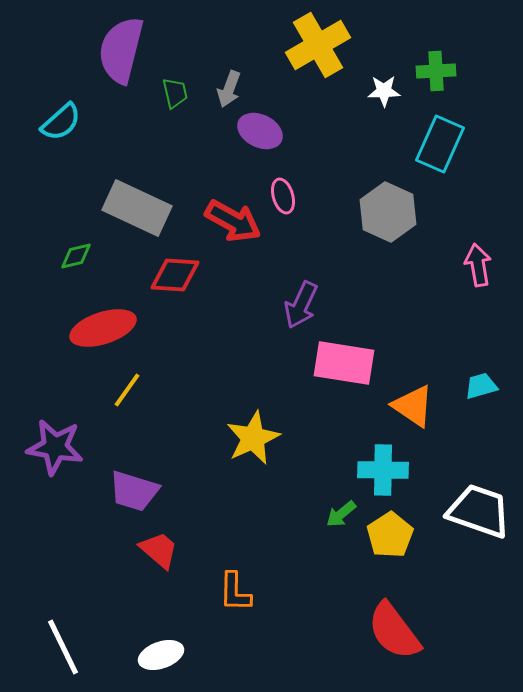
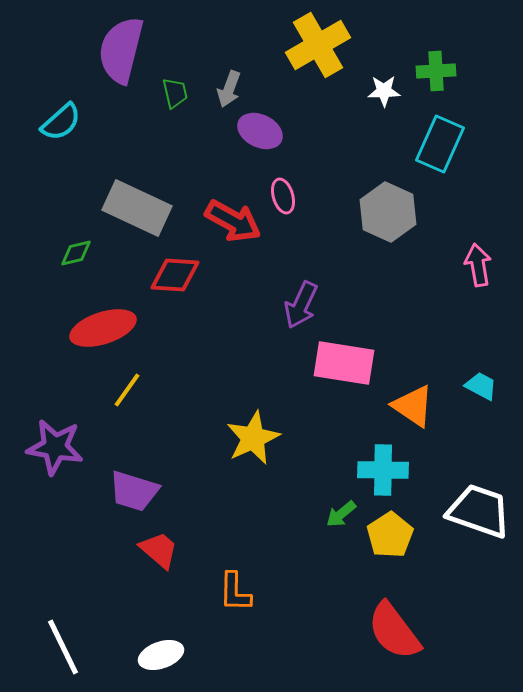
green diamond: moved 3 px up
cyan trapezoid: rotated 44 degrees clockwise
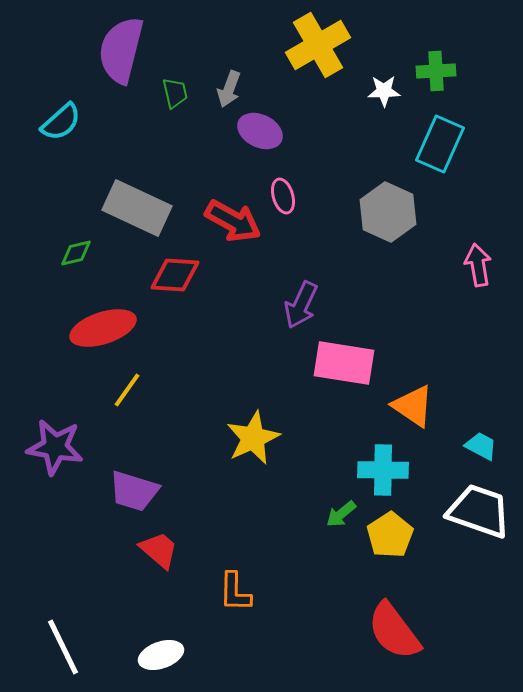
cyan trapezoid: moved 60 px down
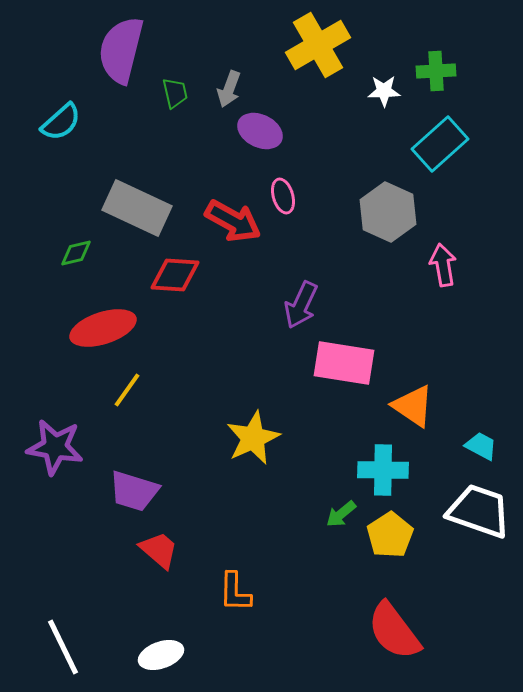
cyan rectangle: rotated 24 degrees clockwise
pink arrow: moved 35 px left
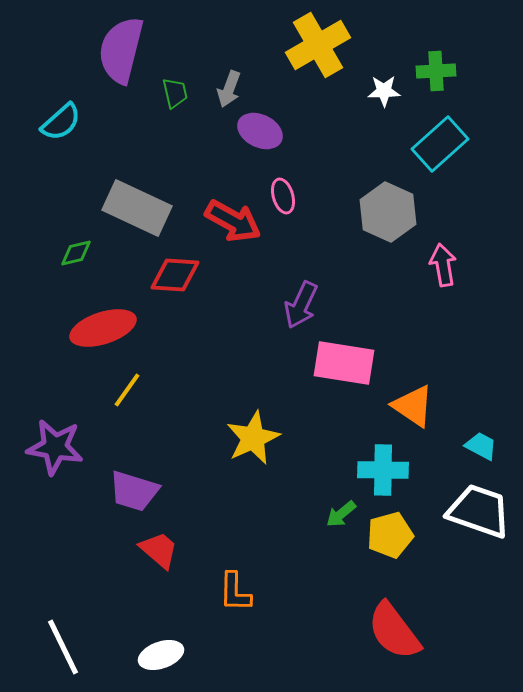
yellow pentagon: rotated 18 degrees clockwise
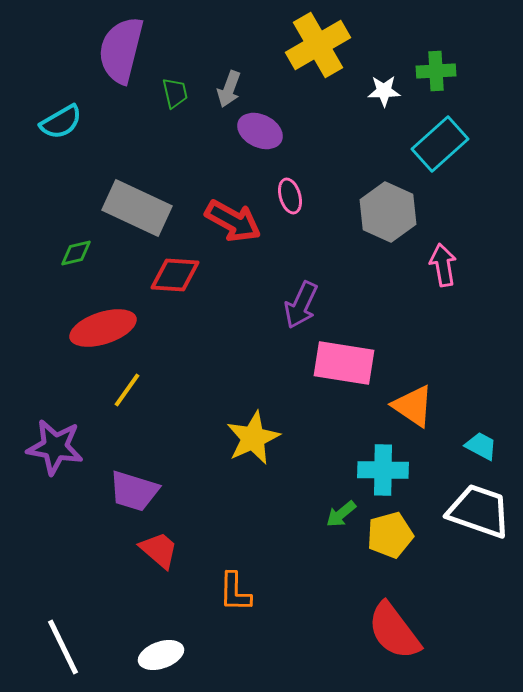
cyan semicircle: rotated 12 degrees clockwise
pink ellipse: moved 7 px right
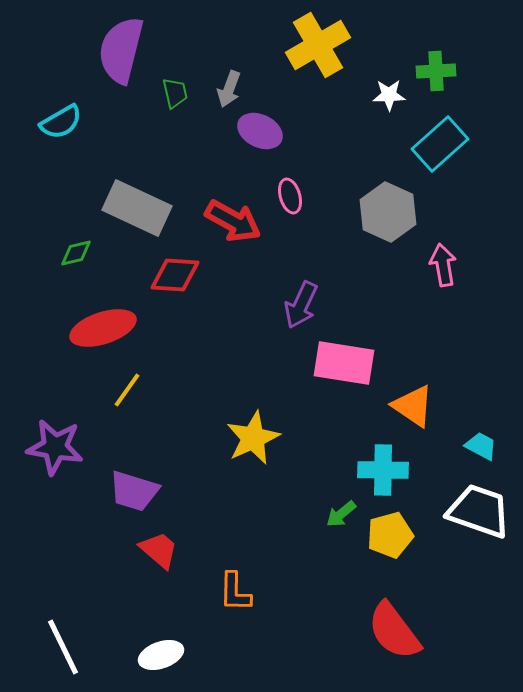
white star: moved 5 px right, 4 px down
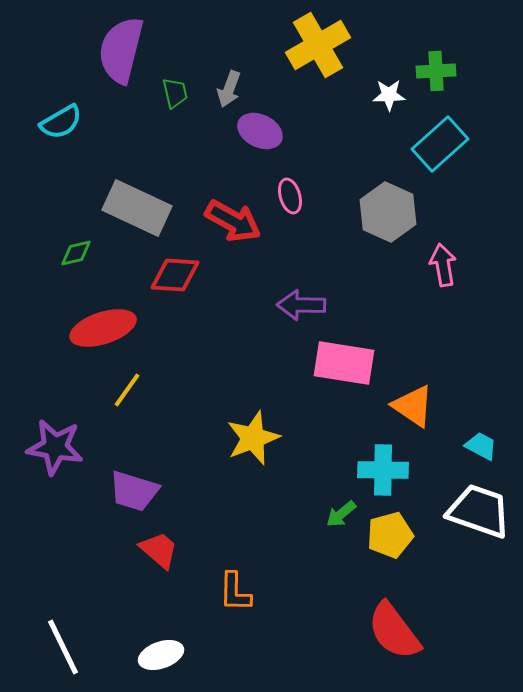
purple arrow: rotated 66 degrees clockwise
yellow star: rotated 4 degrees clockwise
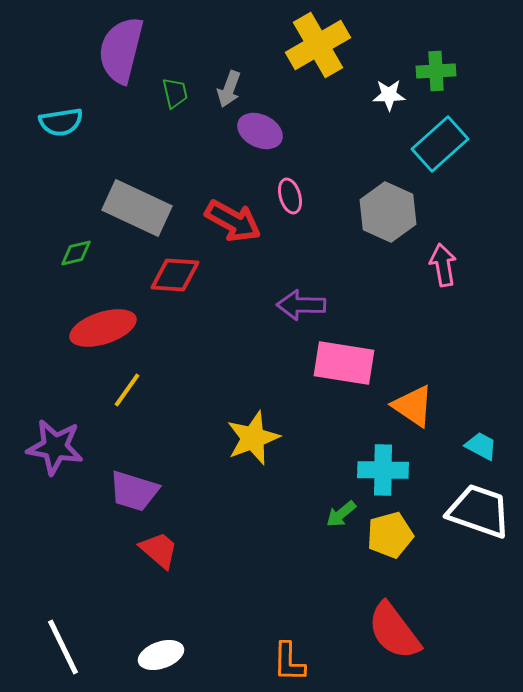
cyan semicircle: rotated 21 degrees clockwise
orange L-shape: moved 54 px right, 70 px down
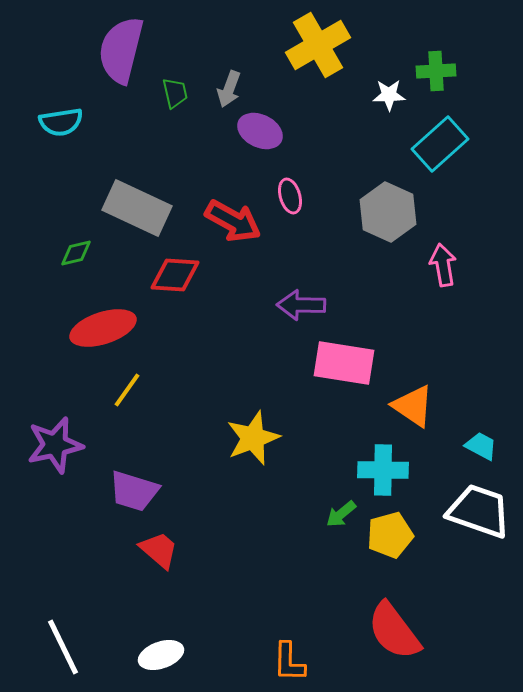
purple star: moved 2 px up; rotated 22 degrees counterclockwise
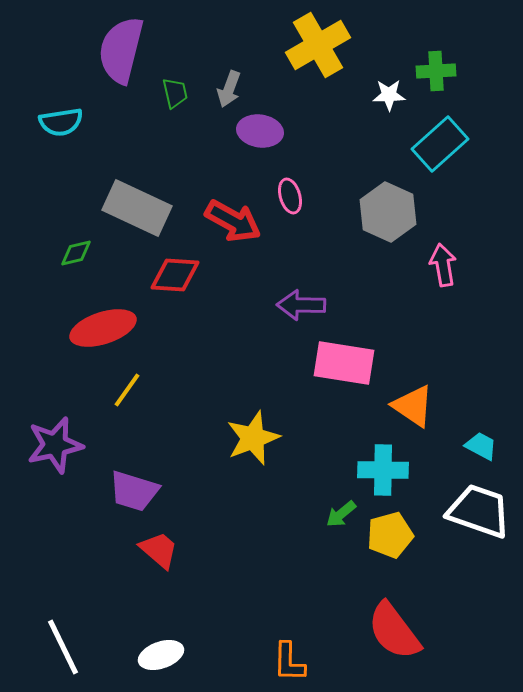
purple ellipse: rotated 18 degrees counterclockwise
